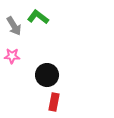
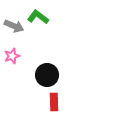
gray arrow: rotated 36 degrees counterclockwise
pink star: rotated 21 degrees counterclockwise
red rectangle: rotated 12 degrees counterclockwise
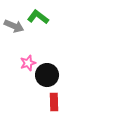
pink star: moved 16 px right, 7 px down
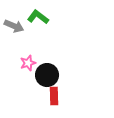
red rectangle: moved 6 px up
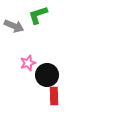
green L-shape: moved 2 px up; rotated 55 degrees counterclockwise
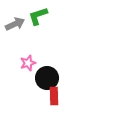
green L-shape: moved 1 px down
gray arrow: moved 1 px right, 2 px up; rotated 48 degrees counterclockwise
black circle: moved 3 px down
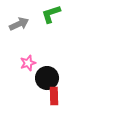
green L-shape: moved 13 px right, 2 px up
gray arrow: moved 4 px right
